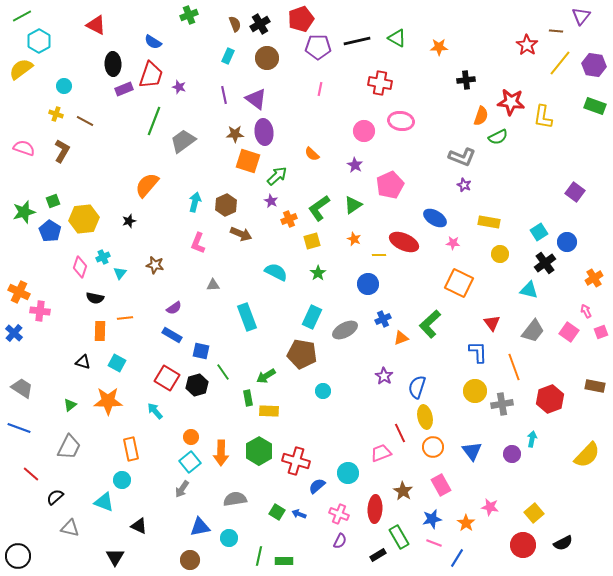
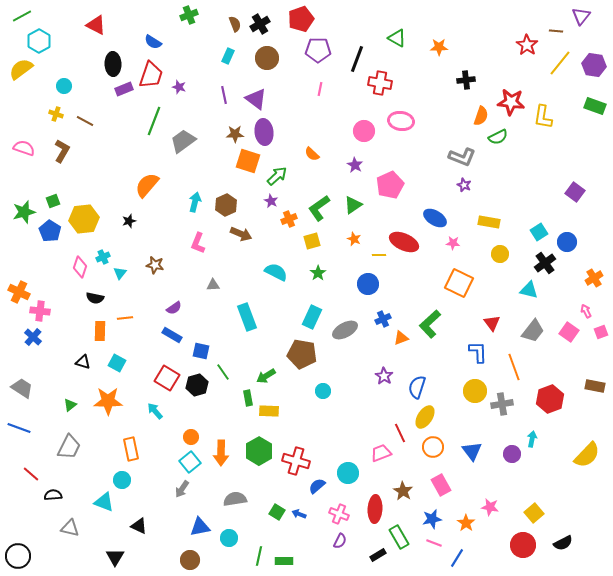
black line at (357, 41): moved 18 px down; rotated 56 degrees counterclockwise
purple pentagon at (318, 47): moved 3 px down
blue cross at (14, 333): moved 19 px right, 4 px down
yellow ellipse at (425, 417): rotated 45 degrees clockwise
black semicircle at (55, 497): moved 2 px left, 2 px up; rotated 36 degrees clockwise
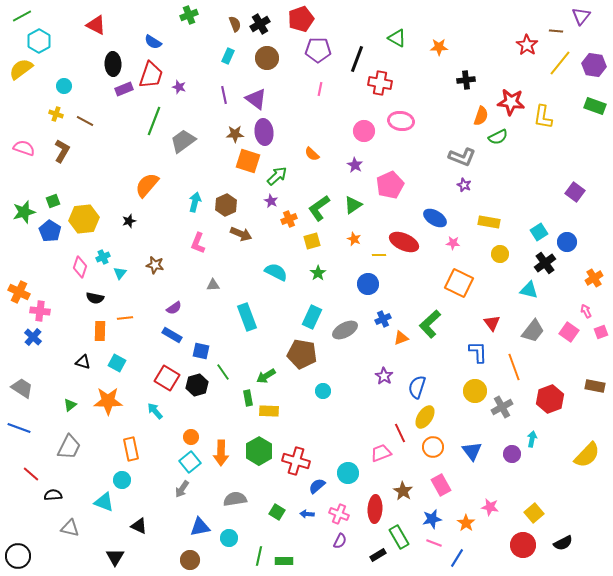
gray cross at (502, 404): moved 3 px down; rotated 20 degrees counterclockwise
blue arrow at (299, 514): moved 8 px right; rotated 16 degrees counterclockwise
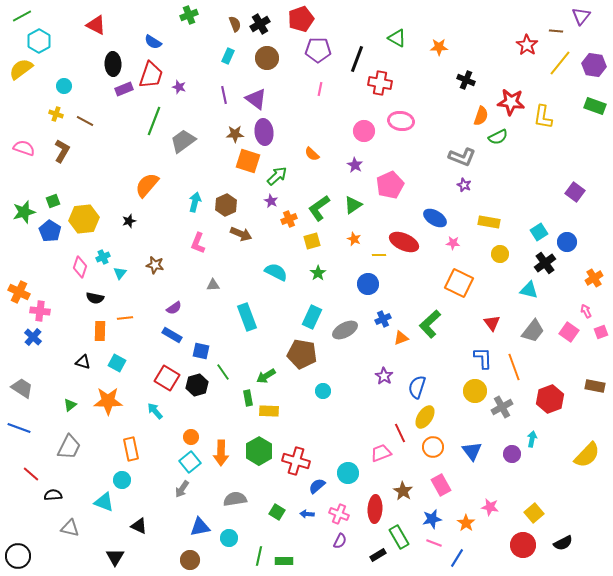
black cross at (466, 80): rotated 30 degrees clockwise
blue L-shape at (478, 352): moved 5 px right, 6 px down
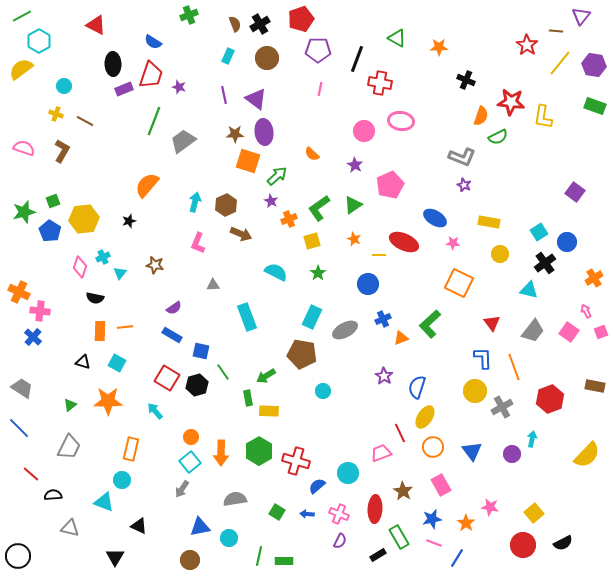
orange line at (125, 318): moved 9 px down
blue line at (19, 428): rotated 25 degrees clockwise
orange rectangle at (131, 449): rotated 25 degrees clockwise
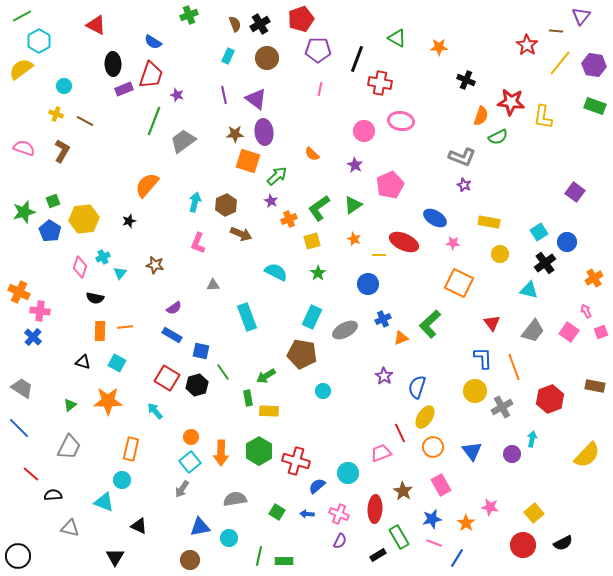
purple star at (179, 87): moved 2 px left, 8 px down
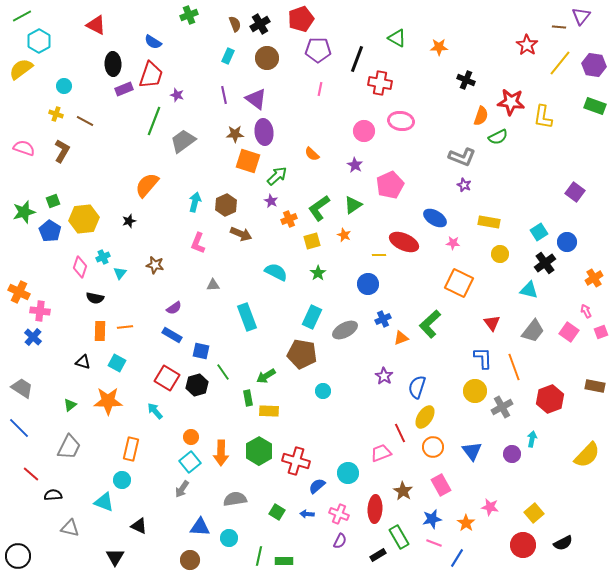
brown line at (556, 31): moved 3 px right, 4 px up
orange star at (354, 239): moved 10 px left, 4 px up
blue triangle at (200, 527): rotated 15 degrees clockwise
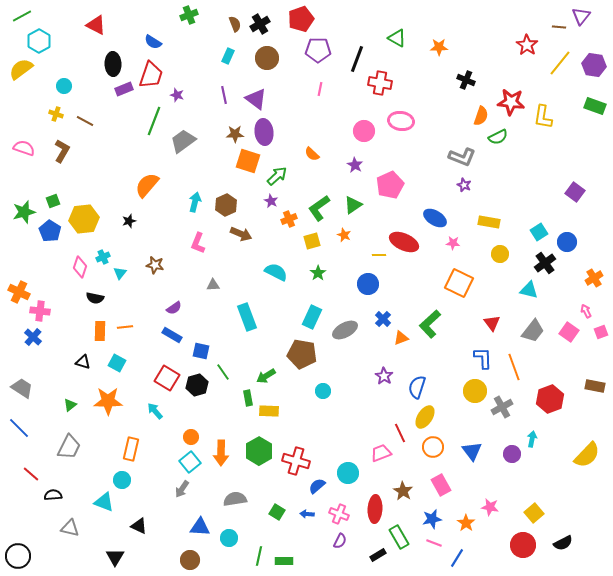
blue cross at (383, 319): rotated 21 degrees counterclockwise
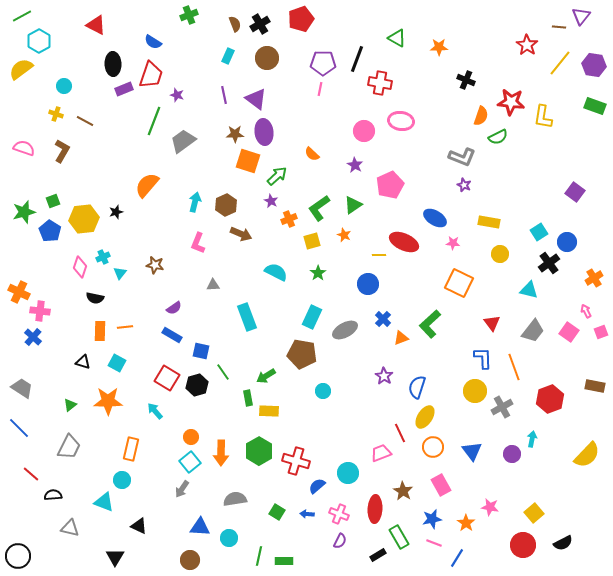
purple pentagon at (318, 50): moved 5 px right, 13 px down
black star at (129, 221): moved 13 px left, 9 px up
black cross at (545, 263): moved 4 px right
